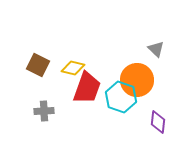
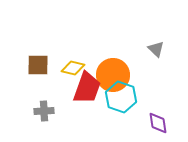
brown square: rotated 25 degrees counterclockwise
orange circle: moved 24 px left, 5 px up
purple diamond: moved 1 px down; rotated 15 degrees counterclockwise
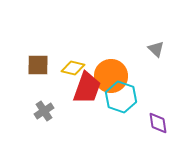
orange circle: moved 2 px left, 1 px down
gray cross: rotated 30 degrees counterclockwise
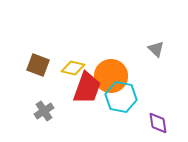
brown square: rotated 20 degrees clockwise
cyan hexagon: rotated 8 degrees counterclockwise
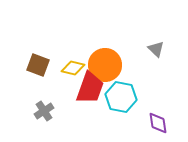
orange circle: moved 6 px left, 11 px up
red trapezoid: moved 3 px right
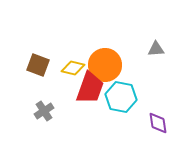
gray triangle: rotated 48 degrees counterclockwise
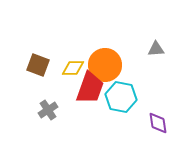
yellow diamond: rotated 15 degrees counterclockwise
gray cross: moved 4 px right, 1 px up
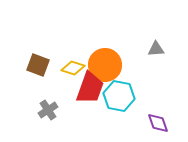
yellow diamond: rotated 20 degrees clockwise
cyan hexagon: moved 2 px left, 1 px up
purple diamond: rotated 10 degrees counterclockwise
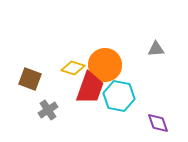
brown square: moved 8 px left, 14 px down
